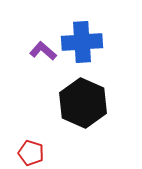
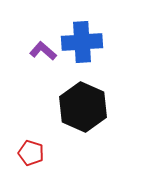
black hexagon: moved 4 px down
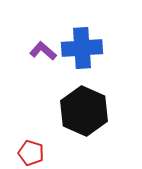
blue cross: moved 6 px down
black hexagon: moved 1 px right, 4 px down
